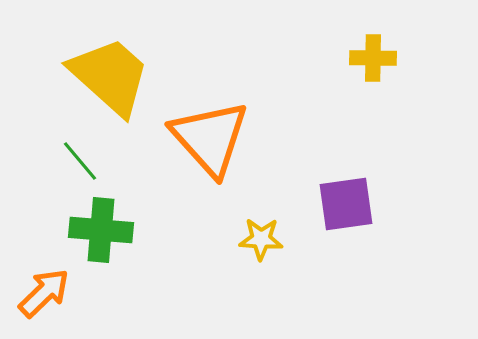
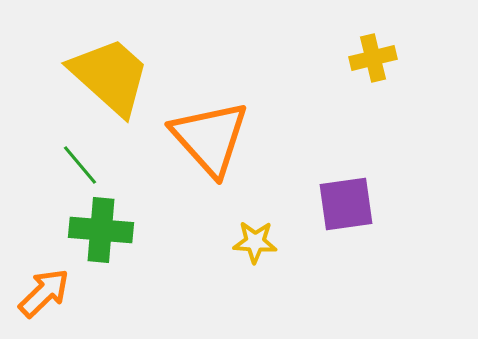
yellow cross: rotated 15 degrees counterclockwise
green line: moved 4 px down
yellow star: moved 6 px left, 3 px down
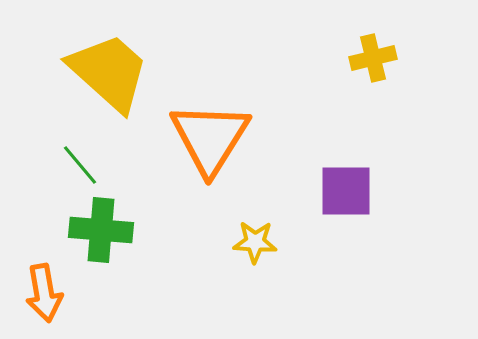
yellow trapezoid: moved 1 px left, 4 px up
orange triangle: rotated 14 degrees clockwise
purple square: moved 13 px up; rotated 8 degrees clockwise
orange arrow: rotated 124 degrees clockwise
